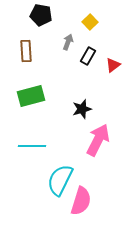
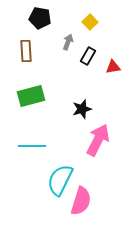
black pentagon: moved 1 px left, 3 px down
red triangle: moved 2 px down; rotated 28 degrees clockwise
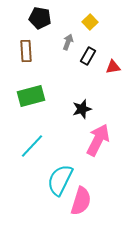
cyan line: rotated 48 degrees counterclockwise
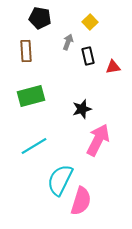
black rectangle: rotated 42 degrees counterclockwise
cyan line: moved 2 px right; rotated 16 degrees clockwise
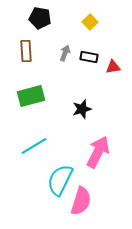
gray arrow: moved 3 px left, 11 px down
black rectangle: moved 1 px right, 1 px down; rotated 66 degrees counterclockwise
pink arrow: moved 12 px down
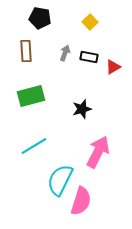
red triangle: rotated 21 degrees counterclockwise
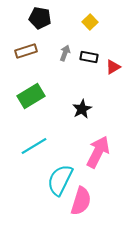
brown rectangle: rotated 75 degrees clockwise
green rectangle: rotated 16 degrees counterclockwise
black star: rotated 12 degrees counterclockwise
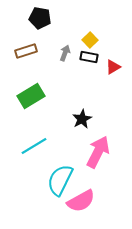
yellow square: moved 18 px down
black star: moved 10 px down
pink semicircle: rotated 44 degrees clockwise
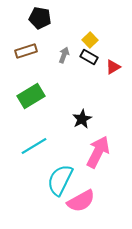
gray arrow: moved 1 px left, 2 px down
black rectangle: rotated 18 degrees clockwise
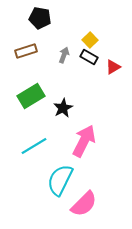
black star: moved 19 px left, 11 px up
pink arrow: moved 14 px left, 11 px up
pink semicircle: moved 3 px right, 3 px down; rotated 16 degrees counterclockwise
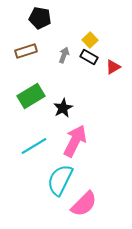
pink arrow: moved 9 px left
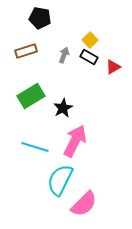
cyan line: moved 1 px right, 1 px down; rotated 48 degrees clockwise
